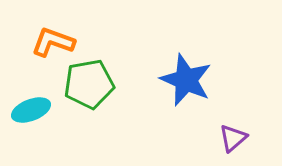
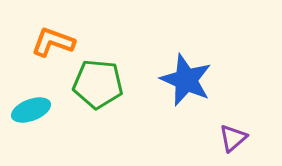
green pentagon: moved 9 px right; rotated 15 degrees clockwise
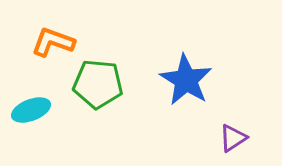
blue star: rotated 8 degrees clockwise
purple triangle: rotated 8 degrees clockwise
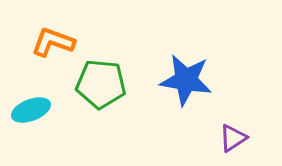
blue star: rotated 22 degrees counterclockwise
green pentagon: moved 3 px right
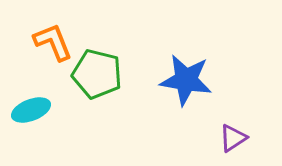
orange L-shape: rotated 48 degrees clockwise
green pentagon: moved 4 px left, 10 px up; rotated 9 degrees clockwise
